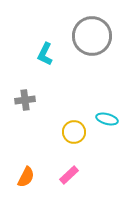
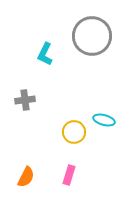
cyan ellipse: moved 3 px left, 1 px down
pink rectangle: rotated 30 degrees counterclockwise
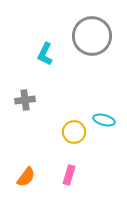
orange semicircle: rotated 10 degrees clockwise
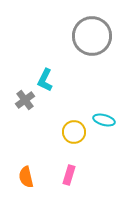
cyan L-shape: moved 26 px down
gray cross: rotated 30 degrees counterclockwise
orange semicircle: rotated 130 degrees clockwise
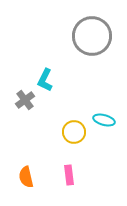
pink rectangle: rotated 24 degrees counterclockwise
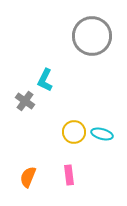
gray cross: moved 1 px down; rotated 18 degrees counterclockwise
cyan ellipse: moved 2 px left, 14 px down
orange semicircle: moved 2 px right; rotated 35 degrees clockwise
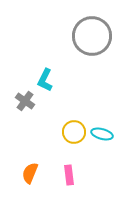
orange semicircle: moved 2 px right, 4 px up
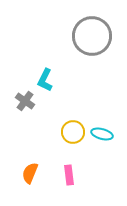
yellow circle: moved 1 px left
